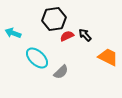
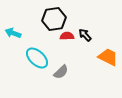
red semicircle: rotated 24 degrees clockwise
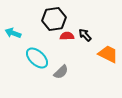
orange trapezoid: moved 3 px up
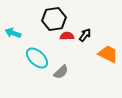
black arrow: rotated 80 degrees clockwise
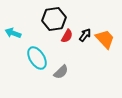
red semicircle: rotated 120 degrees clockwise
orange trapezoid: moved 3 px left, 15 px up; rotated 20 degrees clockwise
cyan ellipse: rotated 15 degrees clockwise
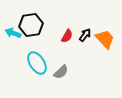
black hexagon: moved 23 px left, 6 px down
cyan ellipse: moved 5 px down
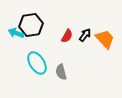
cyan arrow: moved 3 px right
gray semicircle: rotated 119 degrees clockwise
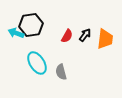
orange trapezoid: rotated 50 degrees clockwise
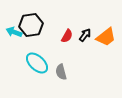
cyan arrow: moved 2 px left, 1 px up
orange trapezoid: moved 1 px right, 2 px up; rotated 45 degrees clockwise
cyan ellipse: rotated 15 degrees counterclockwise
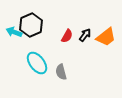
black hexagon: rotated 15 degrees counterclockwise
cyan ellipse: rotated 10 degrees clockwise
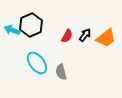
cyan arrow: moved 2 px left, 2 px up
orange trapezoid: moved 1 px down
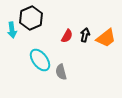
black hexagon: moved 7 px up
cyan arrow: rotated 119 degrees counterclockwise
black arrow: rotated 24 degrees counterclockwise
cyan ellipse: moved 3 px right, 3 px up
